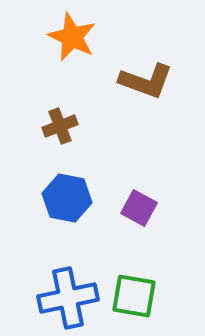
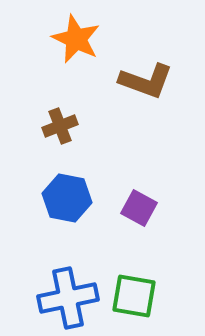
orange star: moved 4 px right, 2 px down
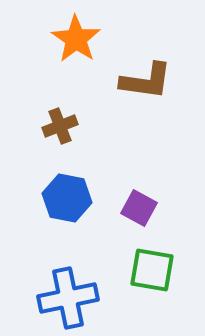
orange star: rotated 9 degrees clockwise
brown L-shape: rotated 12 degrees counterclockwise
green square: moved 18 px right, 26 px up
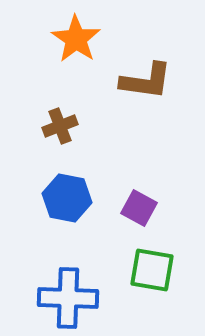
blue cross: rotated 14 degrees clockwise
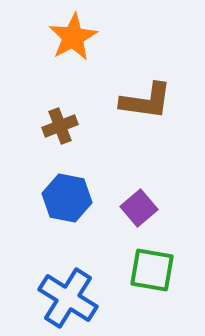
orange star: moved 3 px left, 2 px up; rotated 9 degrees clockwise
brown L-shape: moved 20 px down
purple square: rotated 21 degrees clockwise
blue cross: rotated 30 degrees clockwise
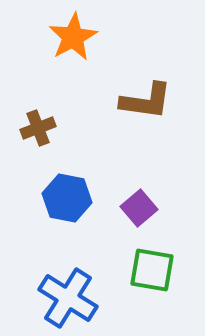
brown cross: moved 22 px left, 2 px down
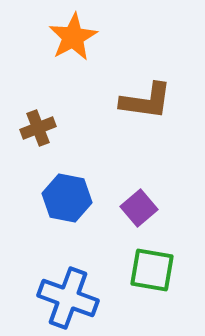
blue cross: rotated 12 degrees counterclockwise
